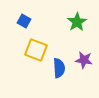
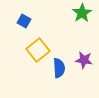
green star: moved 5 px right, 9 px up
yellow square: moved 2 px right; rotated 30 degrees clockwise
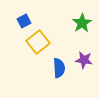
green star: moved 10 px down
blue square: rotated 32 degrees clockwise
yellow square: moved 8 px up
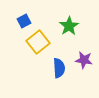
green star: moved 13 px left, 3 px down
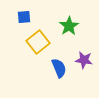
blue square: moved 4 px up; rotated 24 degrees clockwise
blue semicircle: rotated 18 degrees counterclockwise
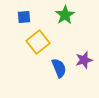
green star: moved 4 px left, 11 px up
purple star: rotated 24 degrees counterclockwise
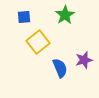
blue semicircle: moved 1 px right
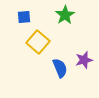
yellow square: rotated 10 degrees counterclockwise
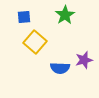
yellow square: moved 3 px left
blue semicircle: rotated 114 degrees clockwise
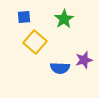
green star: moved 1 px left, 4 px down
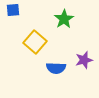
blue square: moved 11 px left, 7 px up
blue semicircle: moved 4 px left
